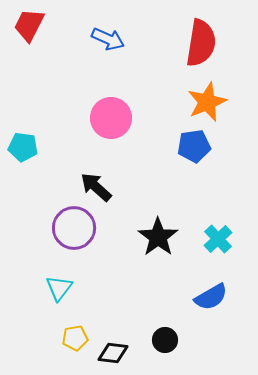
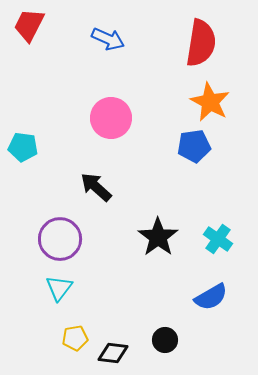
orange star: moved 3 px right; rotated 21 degrees counterclockwise
purple circle: moved 14 px left, 11 px down
cyan cross: rotated 12 degrees counterclockwise
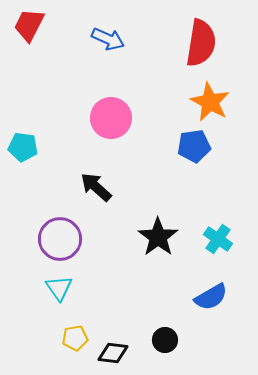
cyan triangle: rotated 12 degrees counterclockwise
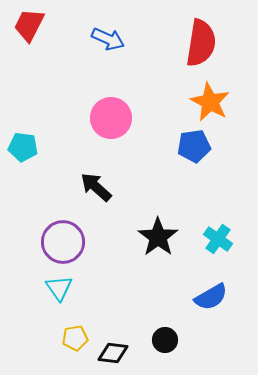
purple circle: moved 3 px right, 3 px down
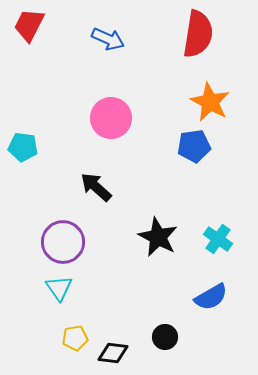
red semicircle: moved 3 px left, 9 px up
black star: rotated 9 degrees counterclockwise
black circle: moved 3 px up
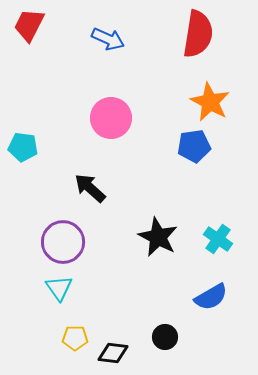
black arrow: moved 6 px left, 1 px down
yellow pentagon: rotated 10 degrees clockwise
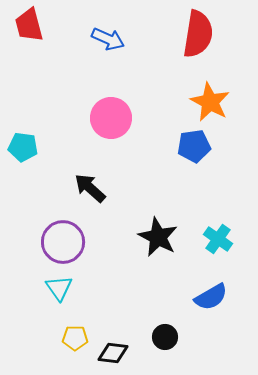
red trapezoid: rotated 42 degrees counterclockwise
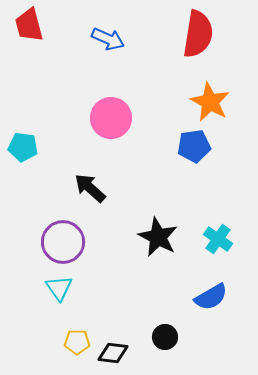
yellow pentagon: moved 2 px right, 4 px down
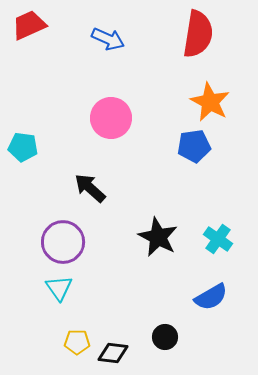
red trapezoid: rotated 81 degrees clockwise
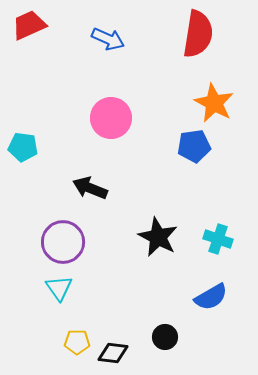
orange star: moved 4 px right, 1 px down
black arrow: rotated 20 degrees counterclockwise
cyan cross: rotated 16 degrees counterclockwise
